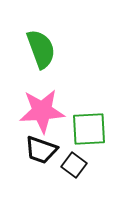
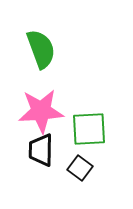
pink star: moved 1 px left
black trapezoid: rotated 72 degrees clockwise
black square: moved 6 px right, 3 px down
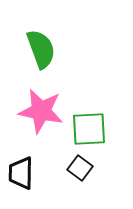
pink star: rotated 15 degrees clockwise
black trapezoid: moved 20 px left, 23 px down
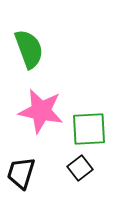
green semicircle: moved 12 px left
black square: rotated 15 degrees clockwise
black trapezoid: rotated 16 degrees clockwise
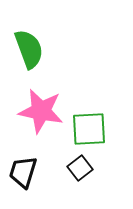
black trapezoid: moved 2 px right, 1 px up
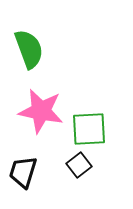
black square: moved 1 px left, 3 px up
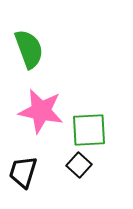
green square: moved 1 px down
black square: rotated 10 degrees counterclockwise
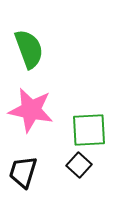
pink star: moved 10 px left, 1 px up
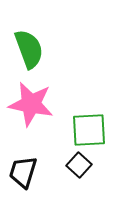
pink star: moved 6 px up
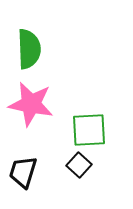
green semicircle: rotated 18 degrees clockwise
